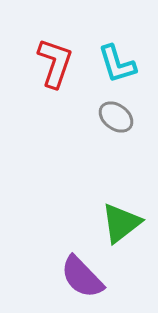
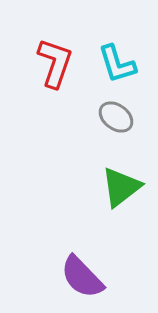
green triangle: moved 36 px up
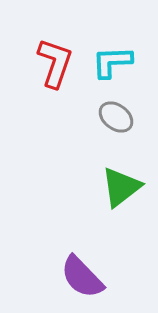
cyan L-shape: moved 5 px left, 2 px up; rotated 105 degrees clockwise
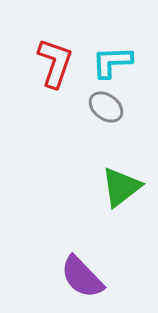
gray ellipse: moved 10 px left, 10 px up
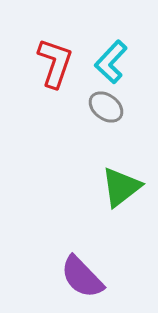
cyan L-shape: moved 1 px left; rotated 45 degrees counterclockwise
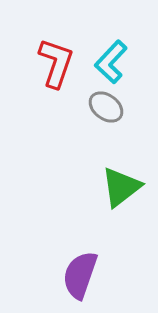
red L-shape: moved 1 px right
purple semicircle: moved 2 px left, 2 px up; rotated 63 degrees clockwise
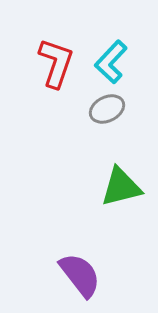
gray ellipse: moved 1 px right, 2 px down; rotated 64 degrees counterclockwise
green triangle: rotated 24 degrees clockwise
purple semicircle: rotated 123 degrees clockwise
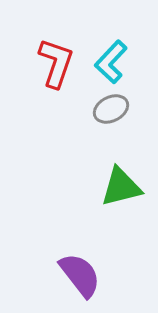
gray ellipse: moved 4 px right
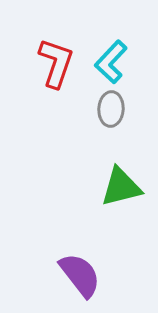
gray ellipse: rotated 60 degrees counterclockwise
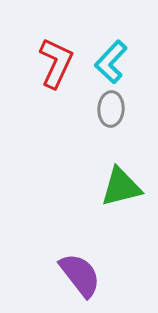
red L-shape: rotated 6 degrees clockwise
